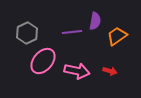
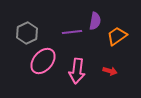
pink arrow: rotated 85 degrees clockwise
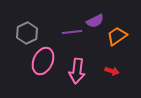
purple semicircle: rotated 54 degrees clockwise
pink ellipse: rotated 16 degrees counterclockwise
red arrow: moved 2 px right
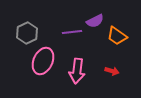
orange trapezoid: rotated 110 degrees counterclockwise
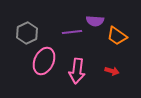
purple semicircle: rotated 30 degrees clockwise
pink ellipse: moved 1 px right
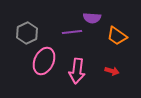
purple semicircle: moved 3 px left, 3 px up
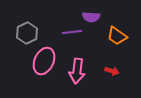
purple semicircle: moved 1 px left, 1 px up
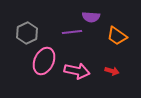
pink arrow: rotated 85 degrees counterclockwise
